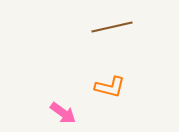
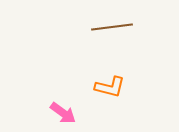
brown line: rotated 6 degrees clockwise
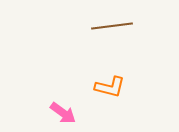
brown line: moved 1 px up
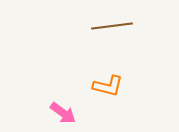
orange L-shape: moved 2 px left, 1 px up
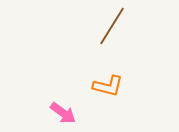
brown line: rotated 51 degrees counterclockwise
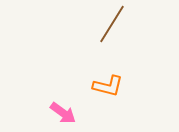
brown line: moved 2 px up
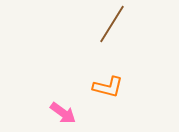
orange L-shape: moved 1 px down
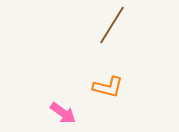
brown line: moved 1 px down
